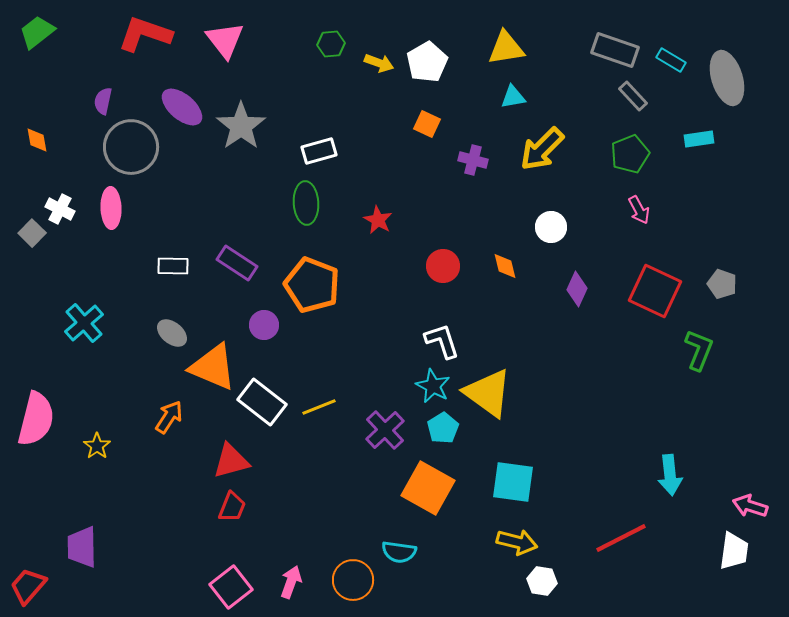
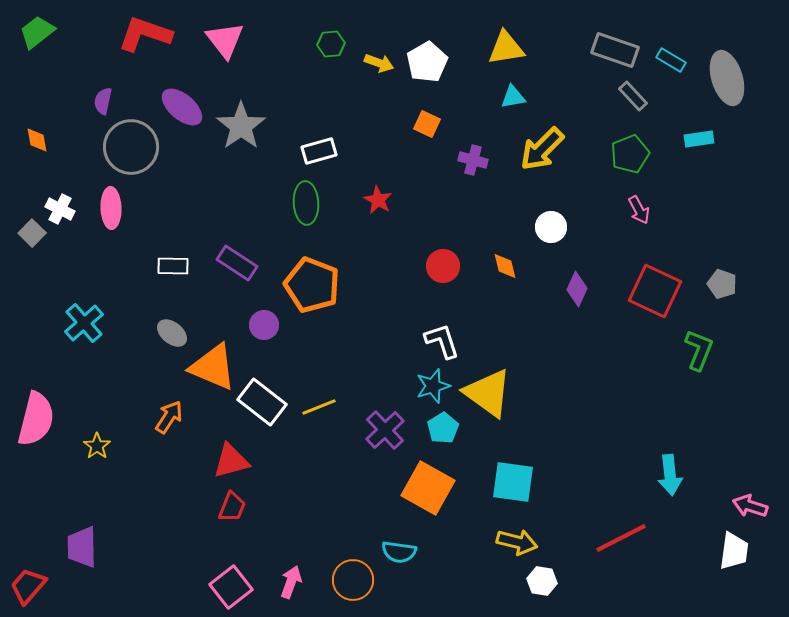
red star at (378, 220): moved 20 px up
cyan star at (433, 386): rotated 28 degrees clockwise
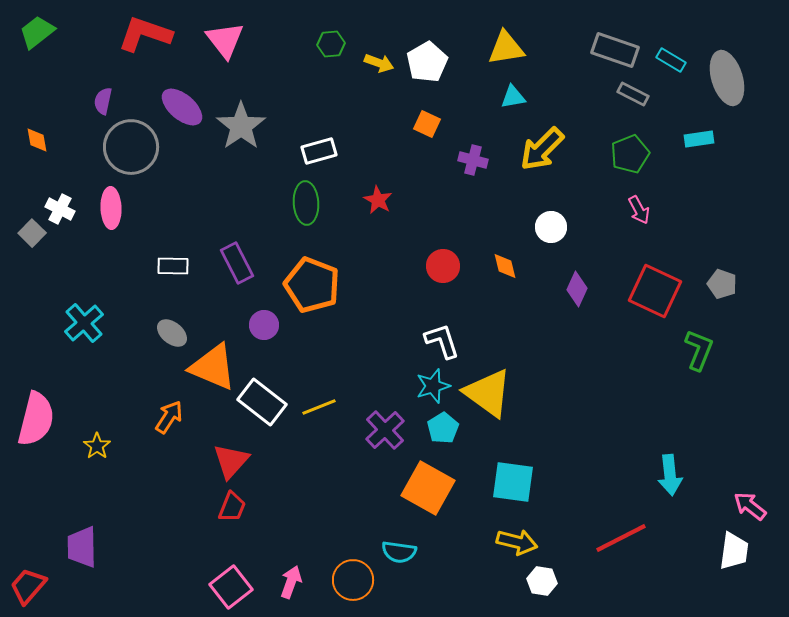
gray rectangle at (633, 96): moved 2 px up; rotated 20 degrees counterclockwise
purple rectangle at (237, 263): rotated 30 degrees clockwise
red triangle at (231, 461): rotated 33 degrees counterclockwise
pink arrow at (750, 506): rotated 20 degrees clockwise
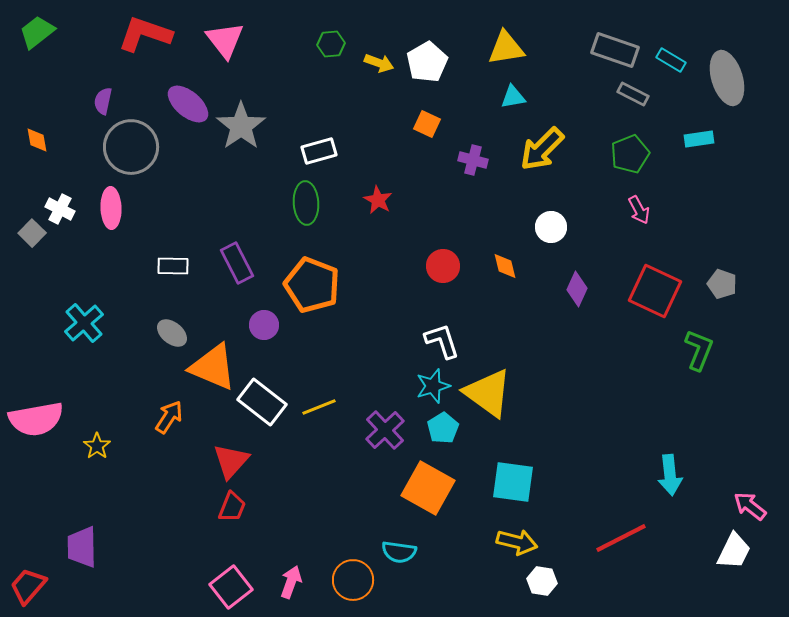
purple ellipse at (182, 107): moved 6 px right, 3 px up
pink semicircle at (36, 419): rotated 66 degrees clockwise
white trapezoid at (734, 551): rotated 18 degrees clockwise
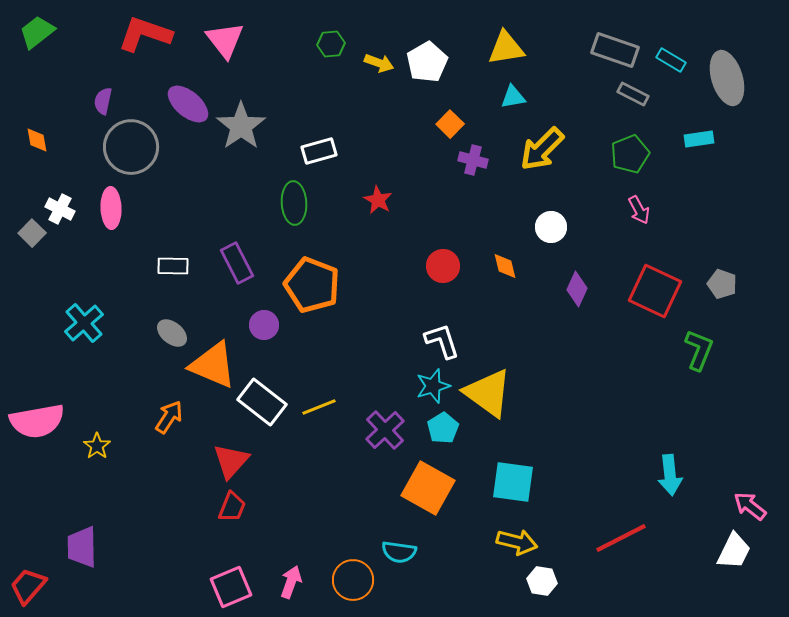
orange square at (427, 124): moved 23 px right; rotated 20 degrees clockwise
green ellipse at (306, 203): moved 12 px left
orange triangle at (213, 367): moved 2 px up
pink semicircle at (36, 419): moved 1 px right, 2 px down
pink square at (231, 587): rotated 15 degrees clockwise
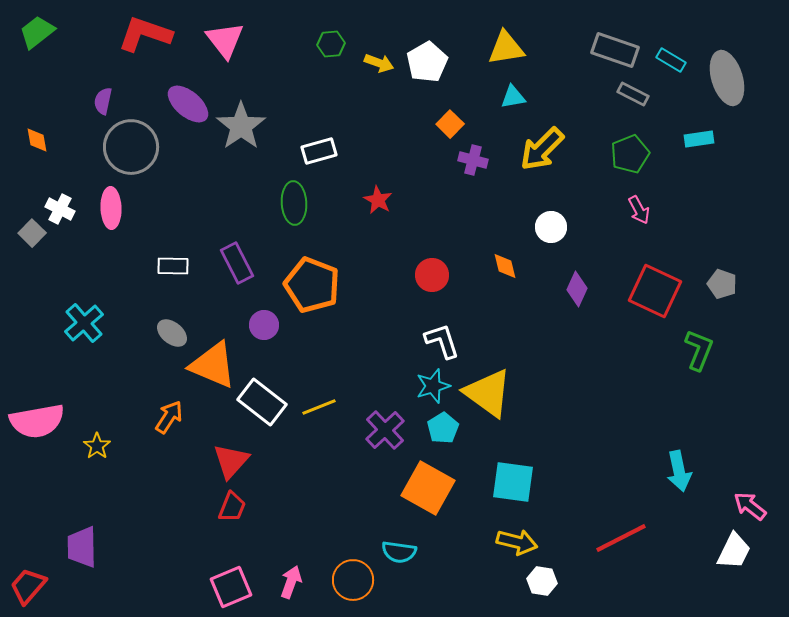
red circle at (443, 266): moved 11 px left, 9 px down
cyan arrow at (670, 475): moved 9 px right, 4 px up; rotated 6 degrees counterclockwise
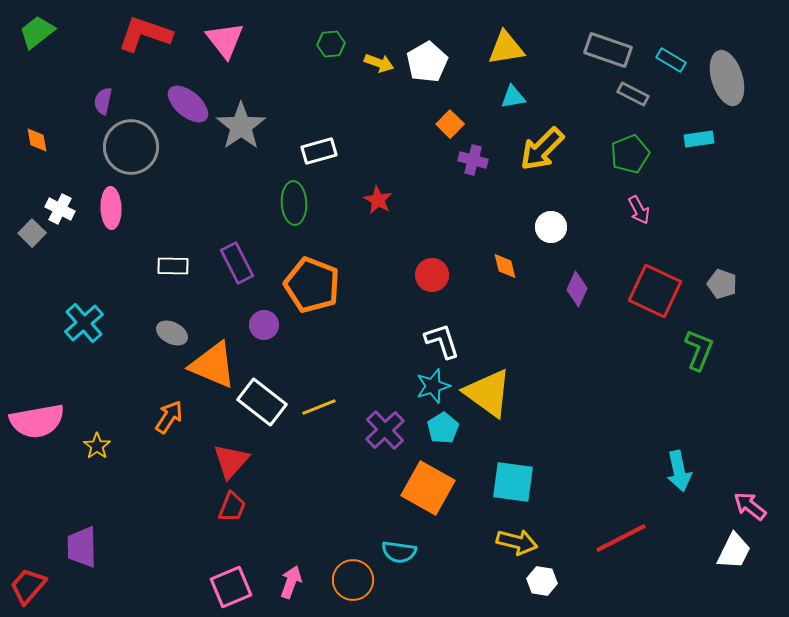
gray rectangle at (615, 50): moved 7 px left
gray ellipse at (172, 333): rotated 12 degrees counterclockwise
